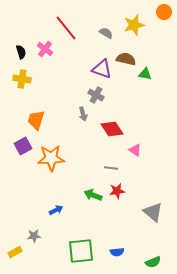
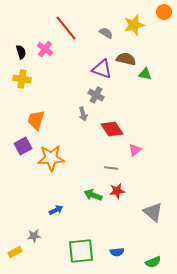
pink triangle: rotated 48 degrees clockwise
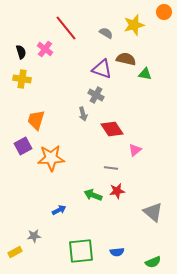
blue arrow: moved 3 px right
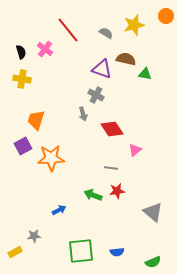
orange circle: moved 2 px right, 4 px down
red line: moved 2 px right, 2 px down
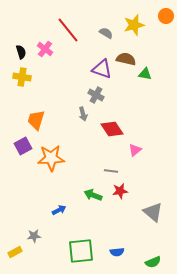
yellow cross: moved 2 px up
gray line: moved 3 px down
red star: moved 3 px right
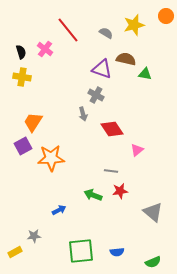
orange trapezoid: moved 3 px left, 2 px down; rotated 15 degrees clockwise
pink triangle: moved 2 px right
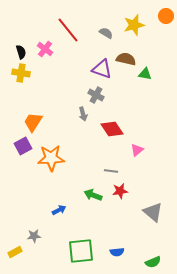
yellow cross: moved 1 px left, 4 px up
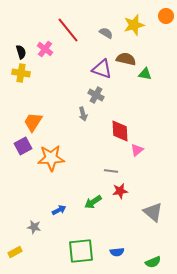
red diamond: moved 8 px right, 2 px down; rotated 30 degrees clockwise
green arrow: moved 7 px down; rotated 54 degrees counterclockwise
gray star: moved 9 px up; rotated 16 degrees clockwise
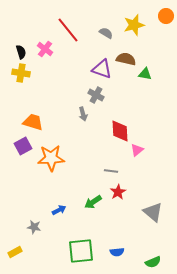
orange trapezoid: rotated 75 degrees clockwise
red star: moved 2 px left, 1 px down; rotated 21 degrees counterclockwise
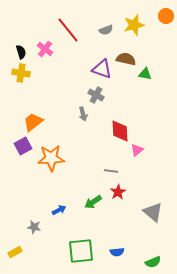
gray semicircle: moved 3 px up; rotated 128 degrees clockwise
orange trapezoid: rotated 55 degrees counterclockwise
